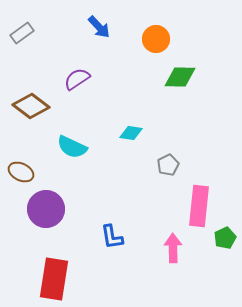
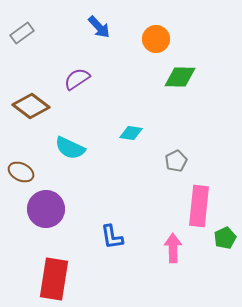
cyan semicircle: moved 2 px left, 1 px down
gray pentagon: moved 8 px right, 4 px up
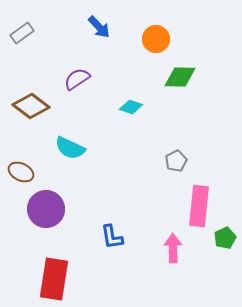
cyan diamond: moved 26 px up; rotated 10 degrees clockwise
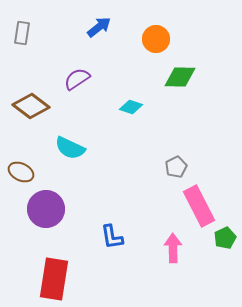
blue arrow: rotated 85 degrees counterclockwise
gray rectangle: rotated 45 degrees counterclockwise
gray pentagon: moved 6 px down
pink rectangle: rotated 33 degrees counterclockwise
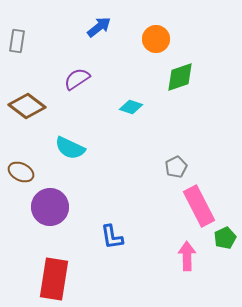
gray rectangle: moved 5 px left, 8 px down
green diamond: rotated 20 degrees counterclockwise
brown diamond: moved 4 px left
purple circle: moved 4 px right, 2 px up
pink arrow: moved 14 px right, 8 px down
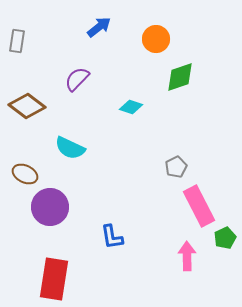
purple semicircle: rotated 12 degrees counterclockwise
brown ellipse: moved 4 px right, 2 px down
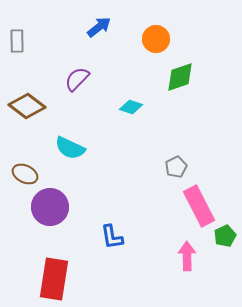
gray rectangle: rotated 10 degrees counterclockwise
green pentagon: moved 2 px up
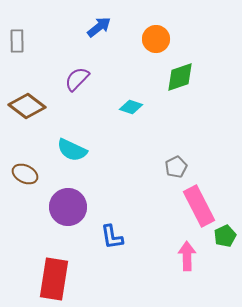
cyan semicircle: moved 2 px right, 2 px down
purple circle: moved 18 px right
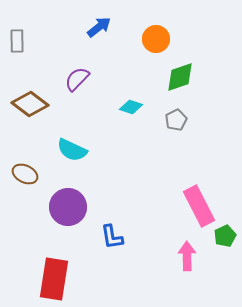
brown diamond: moved 3 px right, 2 px up
gray pentagon: moved 47 px up
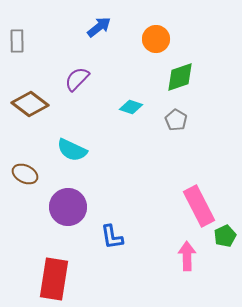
gray pentagon: rotated 15 degrees counterclockwise
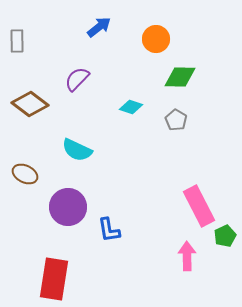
green diamond: rotated 20 degrees clockwise
cyan semicircle: moved 5 px right
blue L-shape: moved 3 px left, 7 px up
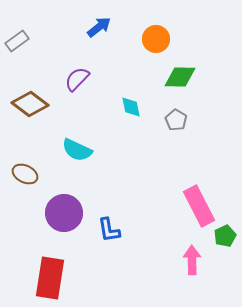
gray rectangle: rotated 55 degrees clockwise
cyan diamond: rotated 60 degrees clockwise
purple circle: moved 4 px left, 6 px down
pink arrow: moved 5 px right, 4 px down
red rectangle: moved 4 px left, 1 px up
